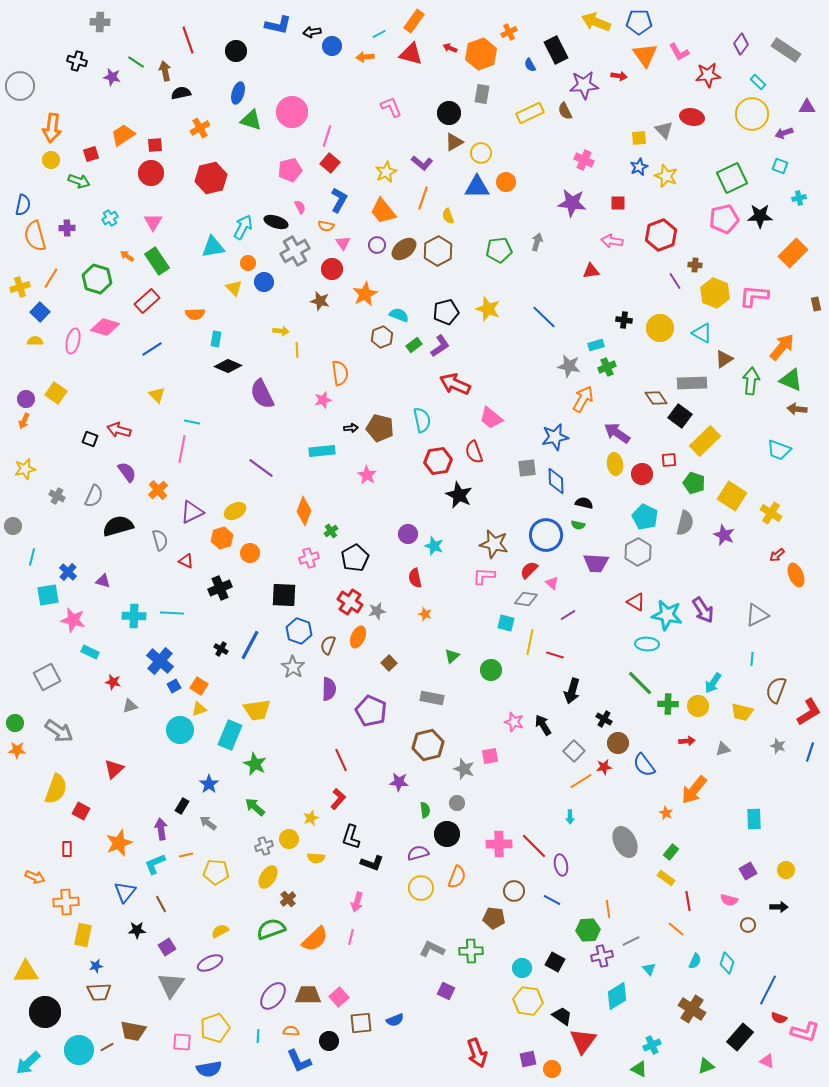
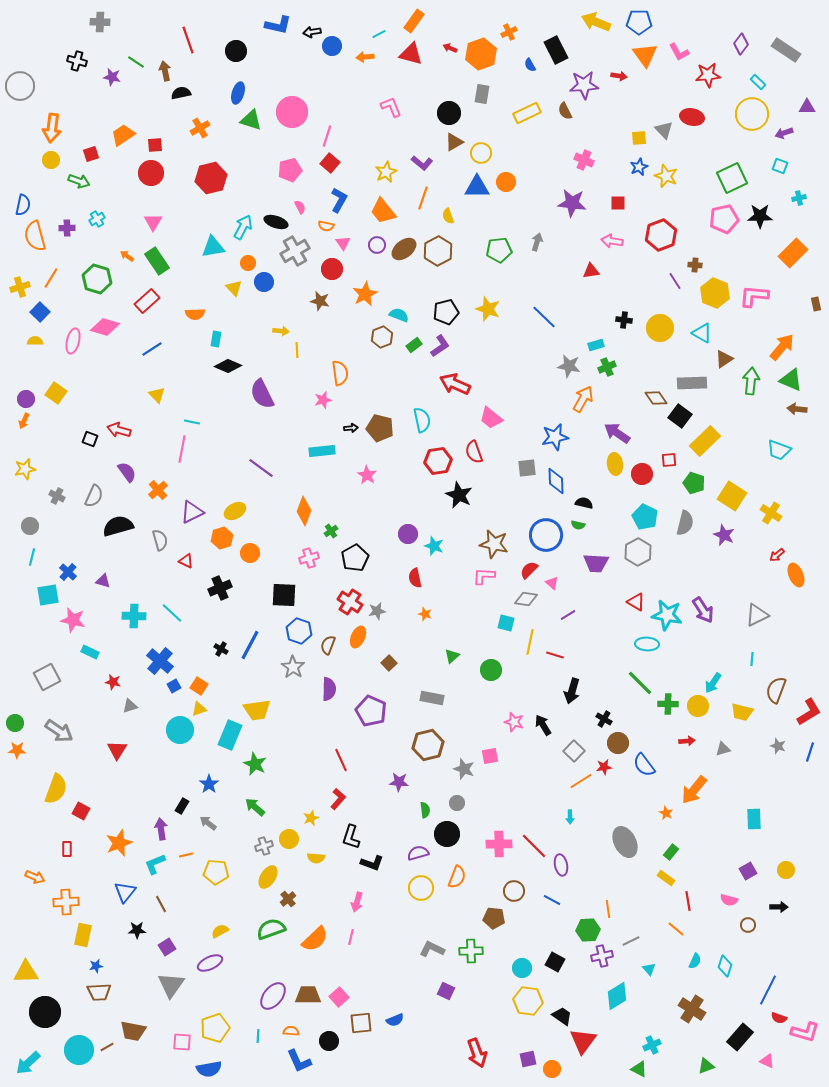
yellow rectangle at (530, 113): moved 3 px left
cyan cross at (110, 218): moved 13 px left, 1 px down
gray circle at (13, 526): moved 17 px right
cyan line at (172, 613): rotated 40 degrees clockwise
red triangle at (114, 769): moved 3 px right, 19 px up; rotated 15 degrees counterclockwise
cyan diamond at (727, 963): moved 2 px left, 3 px down
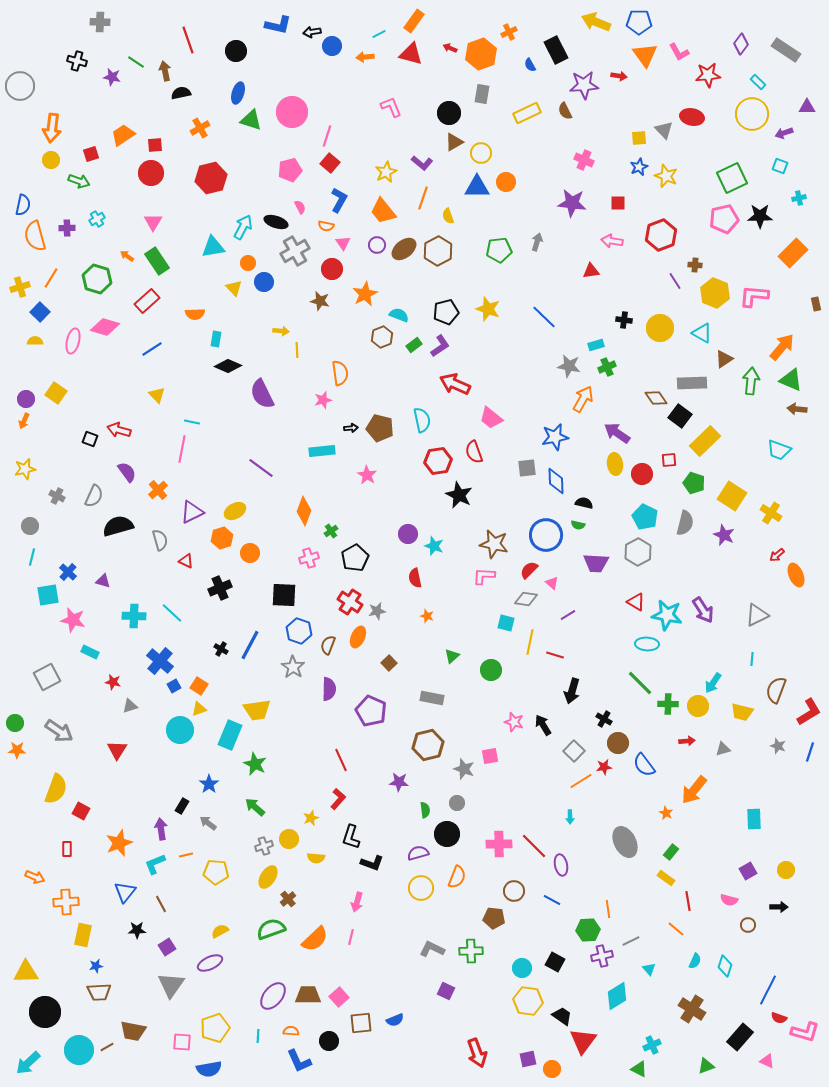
orange star at (425, 614): moved 2 px right, 2 px down
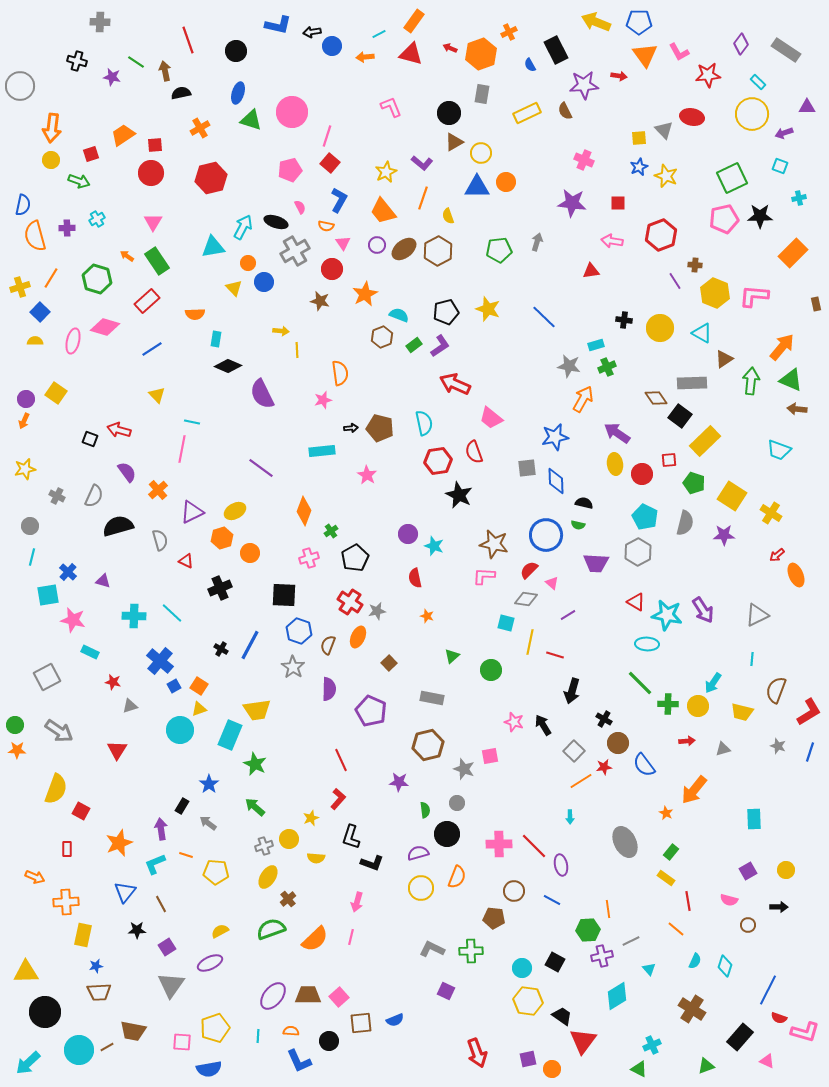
cyan semicircle at (422, 420): moved 2 px right, 3 px down
purple star at (724, 535): rotated 25 degrees counterclockwise
green circle at (15, 723): moved 2 px down
orange line at (186, 855): rotated 32 degrees clockwise
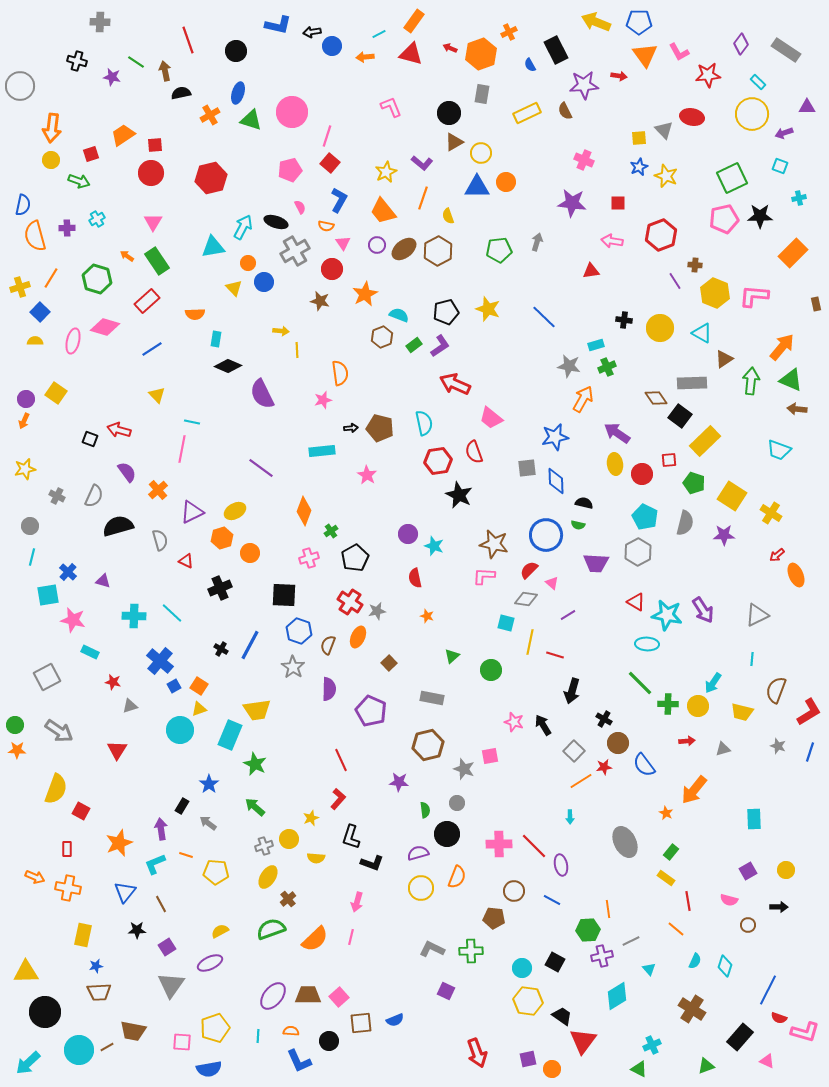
orange cross at (200, 128): moved 10 px right, 13 px up
orange cross at (66, 902): moved 2 px right, 14 px up; rotated 15 degrees clockwise
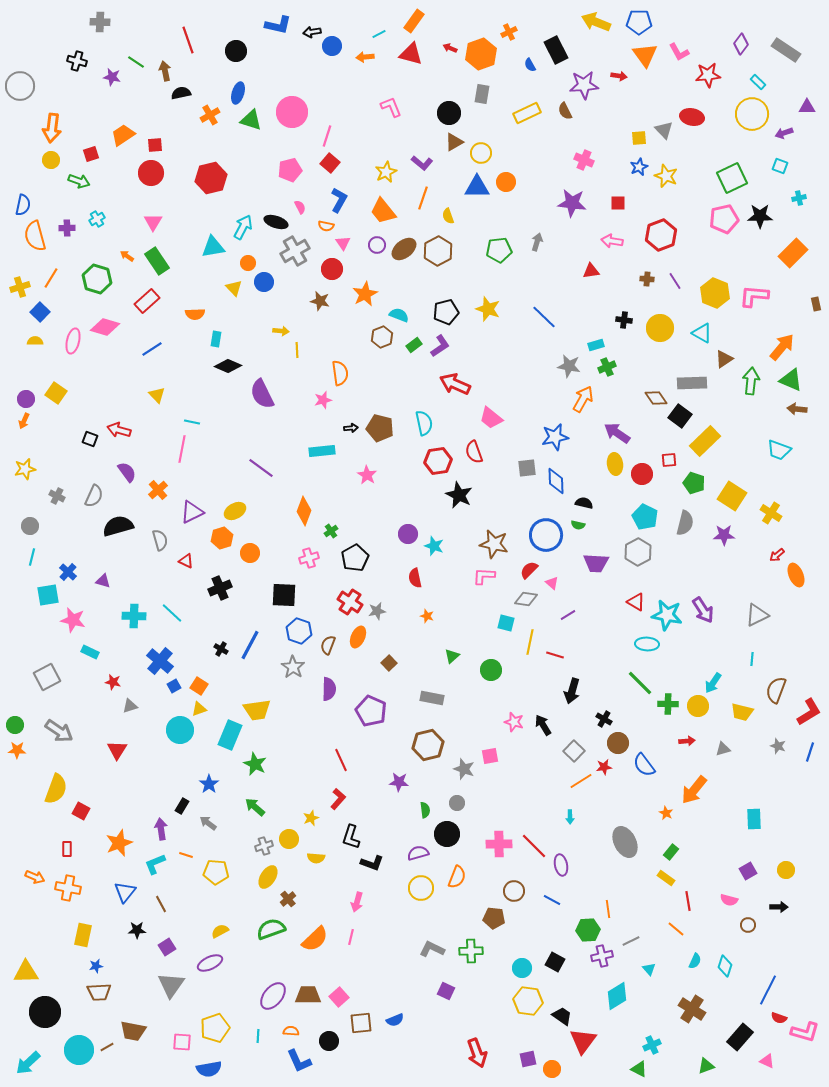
brown cross at (695, 265): moved 48 px left, 14 px down
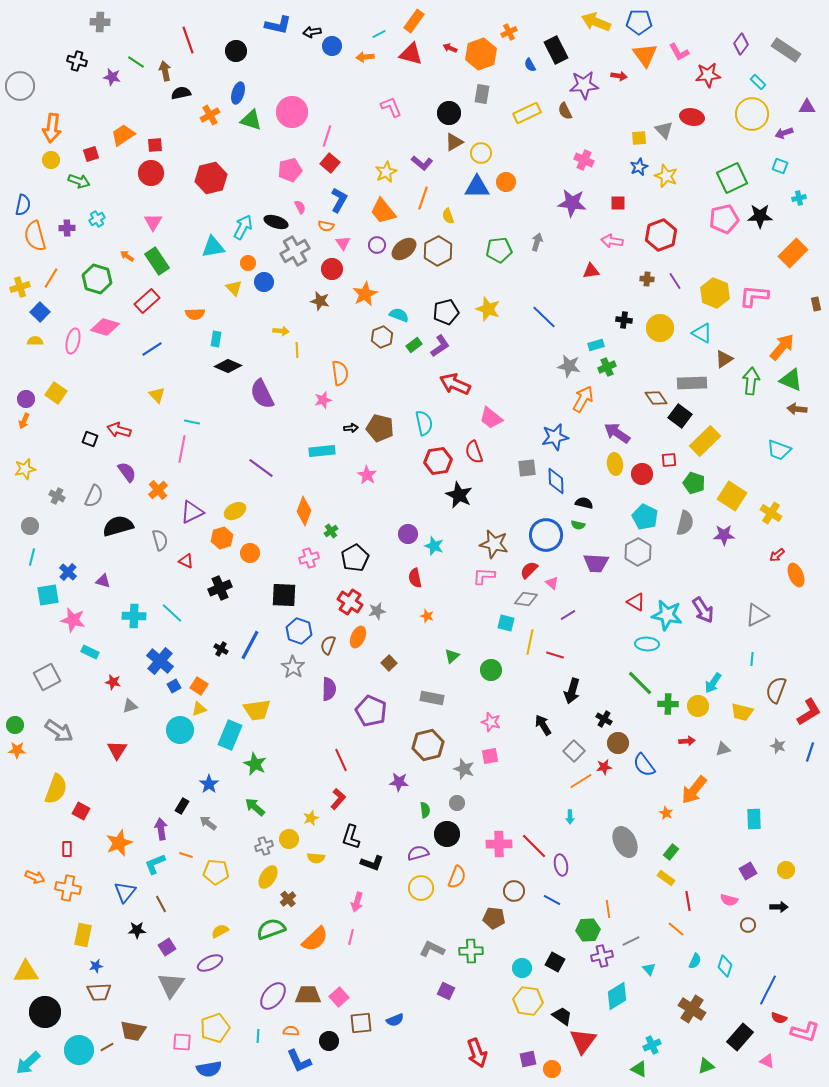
pink star at (514, 722): moved 23 px left
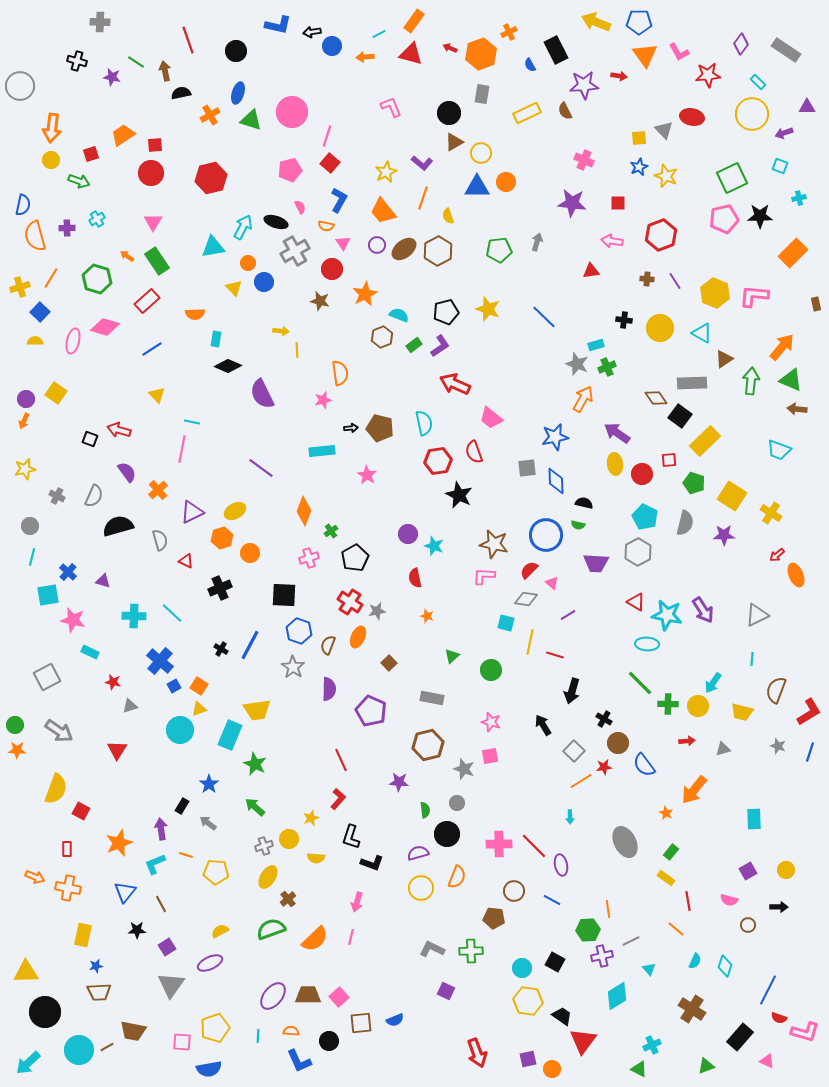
gray star at (569, 366): moved 8 px right, 2 px up; rotated 10 degrees clockwise
